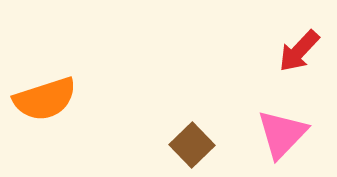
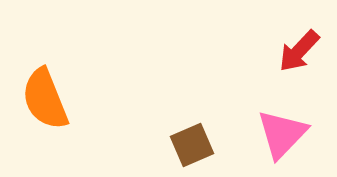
orange semicircle: rotated 86 degrees clockwise
brown square: rotated 21 degrees clockwise
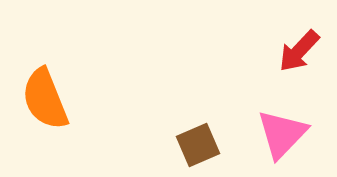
brown square: moved 6 px right
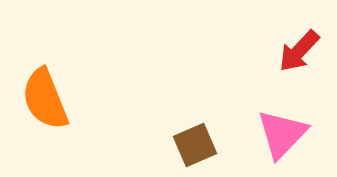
brown square: moved 3 px left
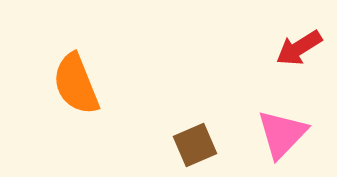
red arrow: moved 3 px up; rotated 15 degrees clockwise
orange semicircle: moved 31 px right, 15 px up
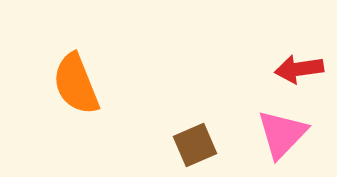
red arrow: moved 21 px down; rotated 24 degrees clockwise
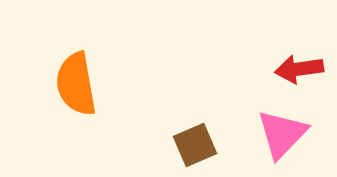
orange semicircle: rotated 12 degrees clockwise
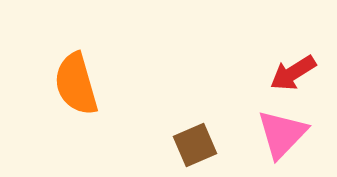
red arrow: moved 6 px left, 4 px down; rotated 24 degrees counterclockwise
orange semicircle: rotated 6 degrees counterclockwise
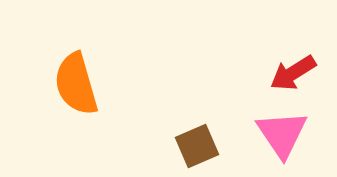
pink triangle: rotated 18 degrees counterclockwise
brown square: moved 2 px right, 1 px down
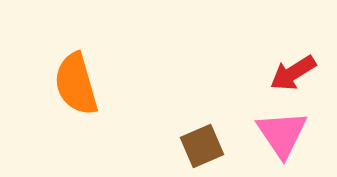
brown square: moved 5 px right
